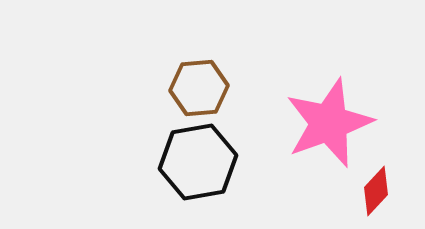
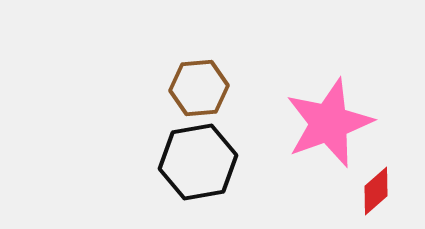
red diamond: rotated 6 degrees clockwise
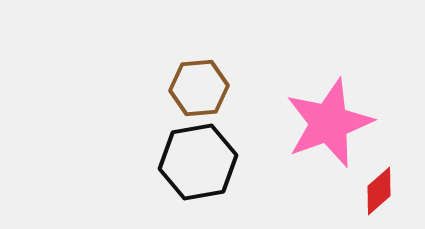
red diamond: moved 3 px right
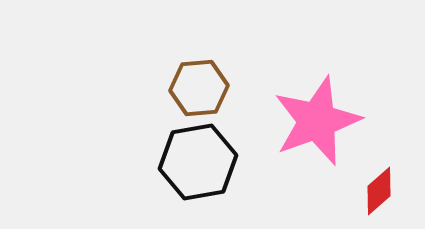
pink star: moved 12 px left, 2 px up
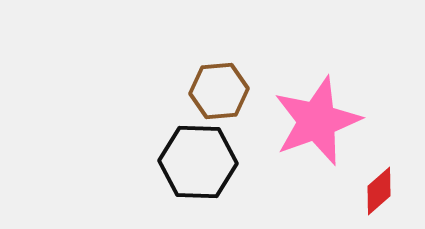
brown hexagon: moved 20 px right, 3 px down
black hexagon: rotated 12 degrees clockwise
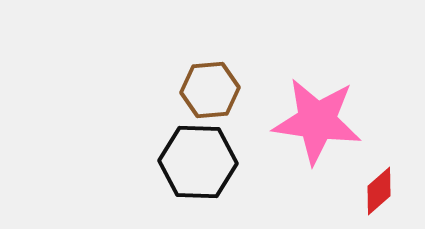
brown hexagon: moved 9 px left, 1 px up
pink star: rotated 28 degrees clockwise
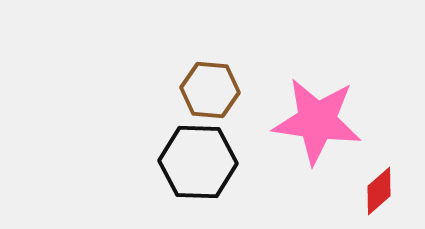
brown hexagon: rotated 10 degrees clockwise
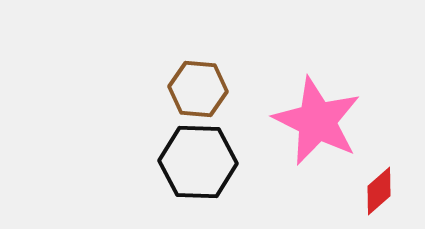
brown hexagon: moved 12 px left, 1 px up
pink star: rotated 18 degrees clockwise
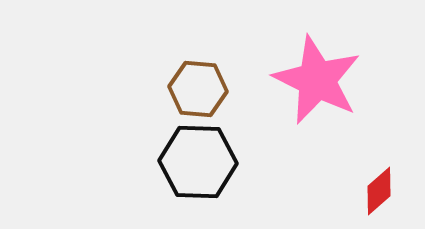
pink star: moved 41 px up
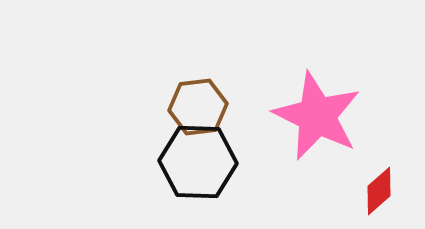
pink star: moved 36 px down
brown hexagon: moved 18 px down; rotated 12 degrees counterclockwise
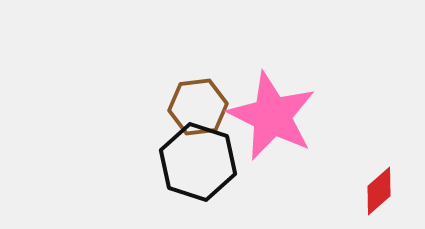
pink star: moved 45 px left
black hexagon: rotated 16 degrees clockwise
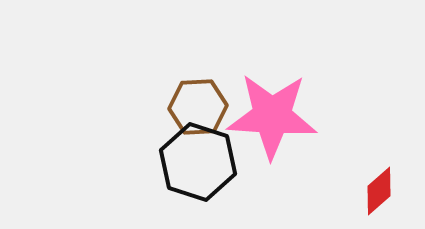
brown hexagon: rotated 4 degrees clockwise
pink star: rotated 22 degrees counterclockwise
